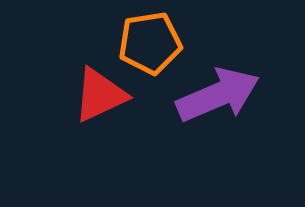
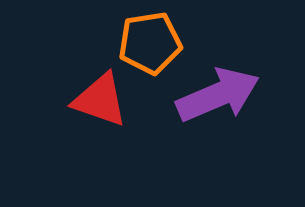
red triangle: moved 5 px down; rotated 44 degrees clockwise
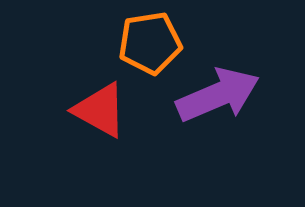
red triangle: moved 10 px down; rotated 10 degrees clockwise
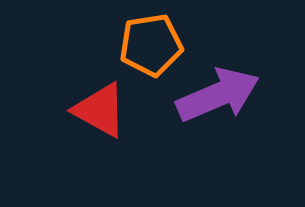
orange pentagon: moved 1 px right, 2 px down
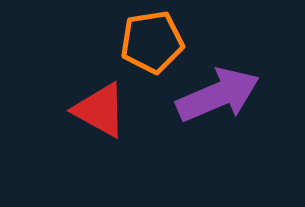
orange pentagon: moved 1 px right, 3 px up
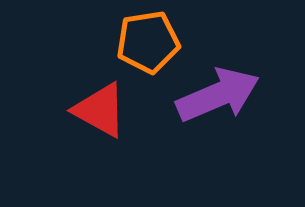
orange pentagon: moved 4 px left
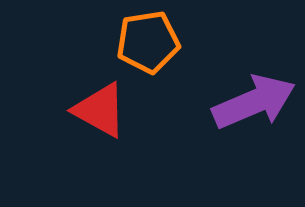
purple arrow: moved 36 px right, 7 px down
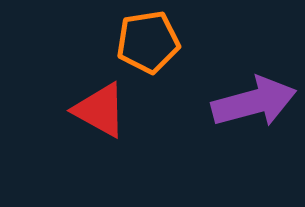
purple arrow: rotated 8 degrees clockwise
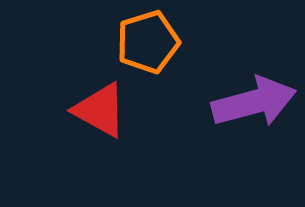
orange pentagon: rotated 8 degrees counterclockwise
